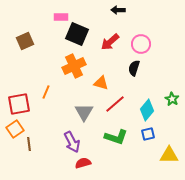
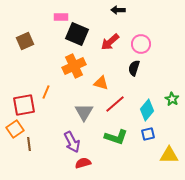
red square: moved 5 px right, 1 px down
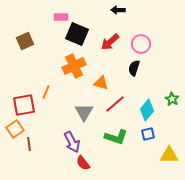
red semicircle: rotated 112 degrees counterclockwise
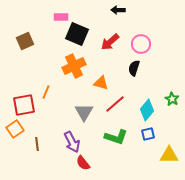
brown line: moved 8 px right
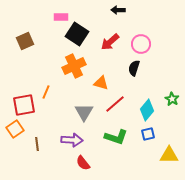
black square: rotated 10 degrees clockwise
purple arrow: moved 2 px up; rotated 60 degrees counterclockwise
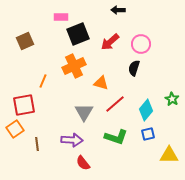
black square: moved 1 px right; rotated 35 degrees clockwise
orange line: moved 3 px left, 11 px up
cyan diamond: moved 1 px left
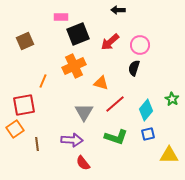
pink circle: moved 1 px left, 1 px down
